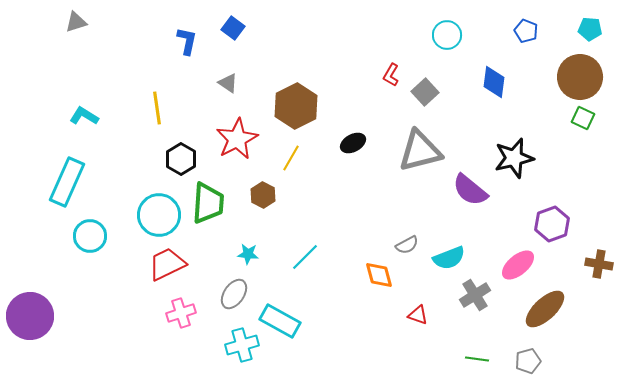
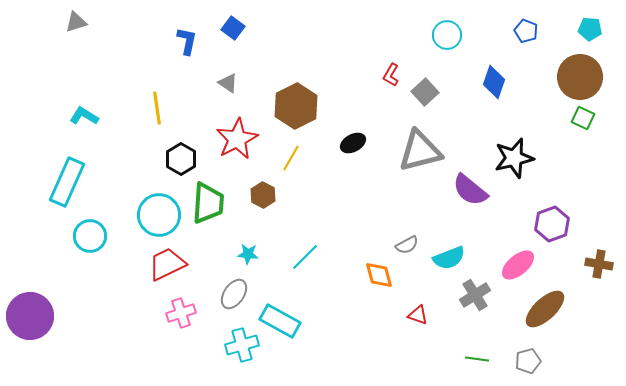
blue diamond at (494, 82): rotated 12 degrees clockwise
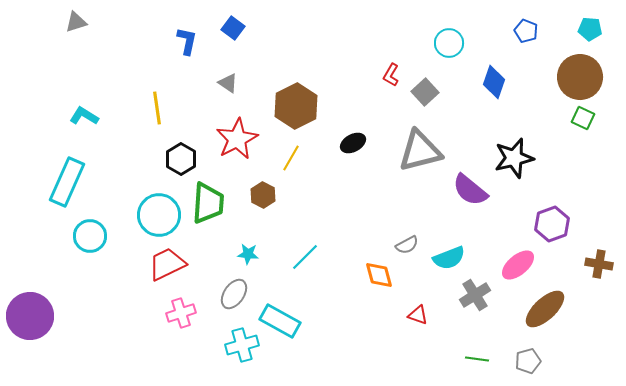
cyan circle at (447, 35): moved 2 px right, 8 px down
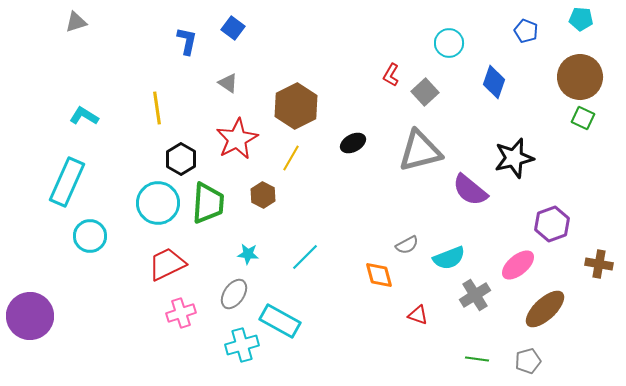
cyan pentagon at (590, 29): moved 9 px left, 10 px up
cyan circle at (159, 215): moved 1 px left, 12 px up
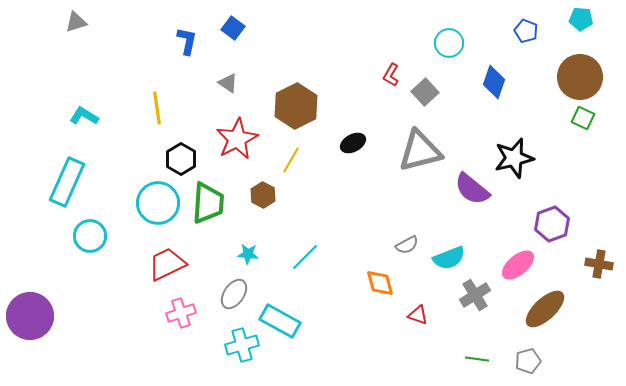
yellow line at (291, 158): moved 2 px down
purple semicircle at (470, 190): moved 2 px right, 1 px up
orange diamond at (379, 275): moved 1 px right, 8 px down
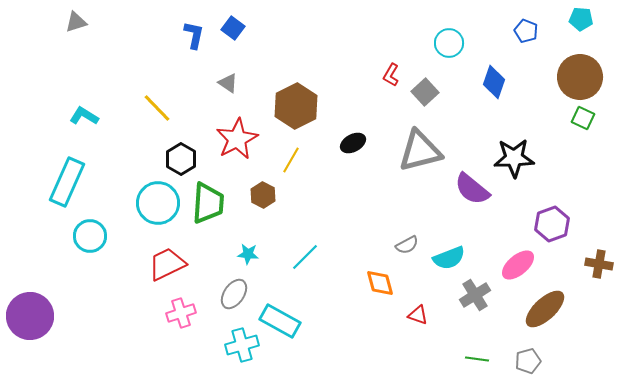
blue L-shape at (187, 41): moved 7 px right, 6 px up
yellow line at (157, 108): rotated 36 degrees counterclockwise
black star at (514, 158): rotated 12 degrees clockwise
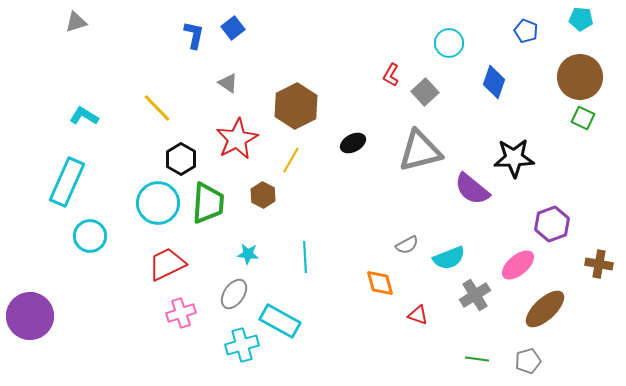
blue square at (233, 28): rotated 15 degrees clockwise
cyan line at (305, 257): rotated 48 degrees counterclockwise
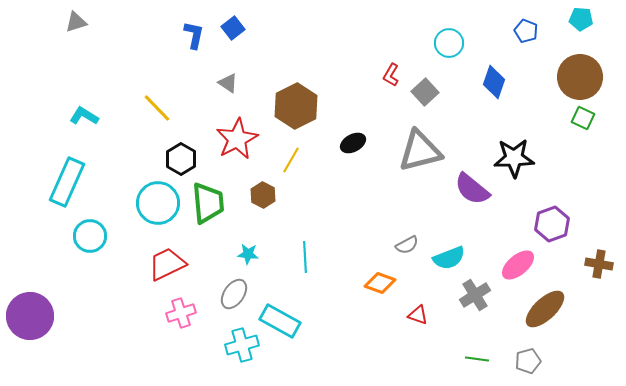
green trapezoid at (208, 203): rotated 9 degrees counterclockwise
orange diamond at (380, 283): rotated 56 degrees counterclockwise
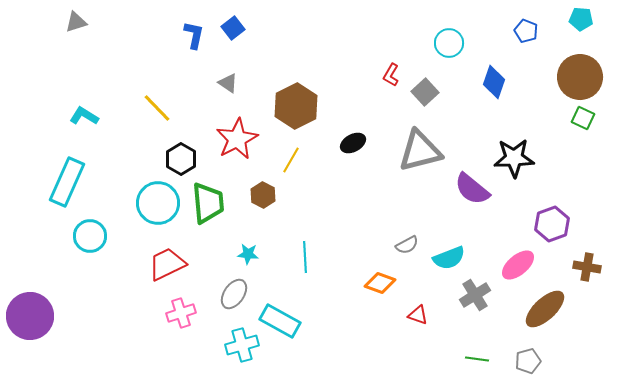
brown cross at (599, 264): moved 12 px left, 3 px down
